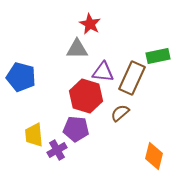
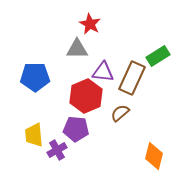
green rectangle: rotated 20 degrees counterclockwise
blue pentagon: moved 14 px right; rotated 16 degrees counterclockwise
red hexagon: rotated 20 degrees clockwise
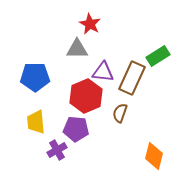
brown semicircle: rotated 30 degrees counterclockwise
yellow trapezoid: moved 2 px right, 13 px up
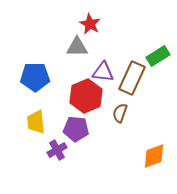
gray triangle: moved 2 px up
orange diamond: rotated 56 degrees clockwise
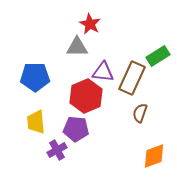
brown semicircle: moved 20 px right
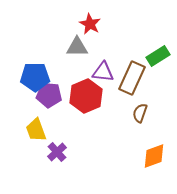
yellow trapezoid: moved 8 px down; rotated 15 degrees counterclockwise
purple pentagon: moved 27 px left, 34 px up
purple cross: moved 2 px down; rotated 12 degrees counterclockwise
